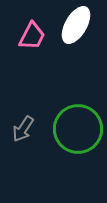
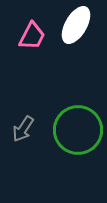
green circle: moved 1 px down
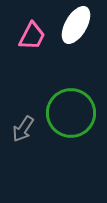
green circle: moved 7 px left, 17 px up
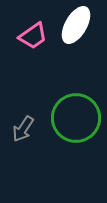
pink trapezoid: moved 1 px right; rotated 28 degrees clockwise
green circle: moved 5 px right, 5 px down
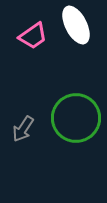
white ellipse: rotated 57 degrees counterclockwise
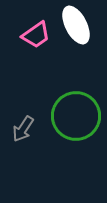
pink trapezoid: moved 3 px right, 1 px up
green circle: moved 2 px up
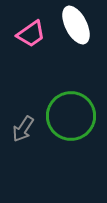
pink trapezoid: moved 5 px left, 1 px up
green circle: moved 5 px left
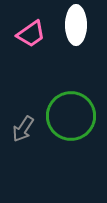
white ellipse: rotated 27 degrees clockwise
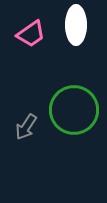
green circle: moved 3 px right, 6 px up
gray arrow: moved 3 px right, 2 px up
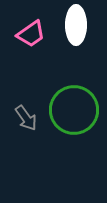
gray arrow: moved 9 px up; rotated 68 degrees counterclockwise
